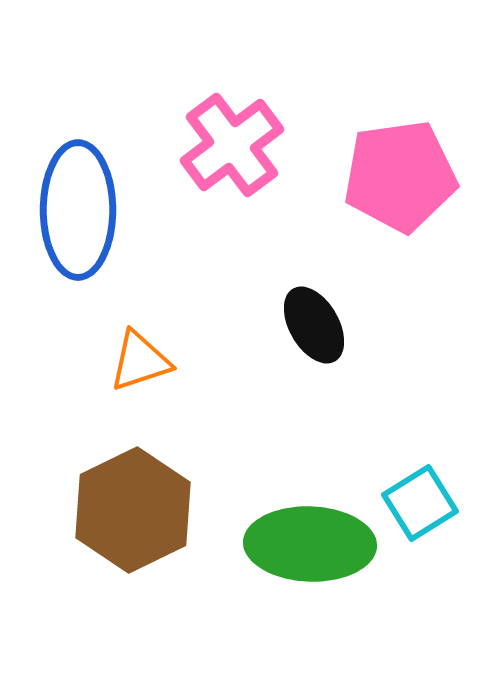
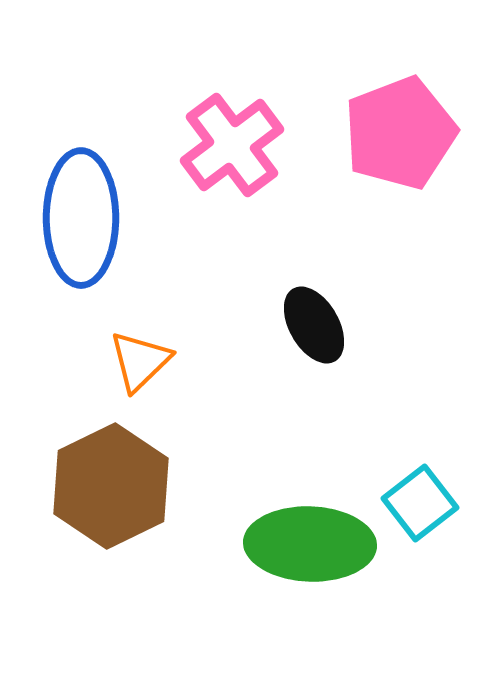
pink pentagon: moved 43 px up; rotated 13 degrees counterclockwise
blue ellipse: moved 3 px right, 8 px down
orange triangle: rotated 26 degrees counterclockwise
cyan square: rotated 6 degrees counterclockwise
brown hexagon: moved 22 px left, 24 px up
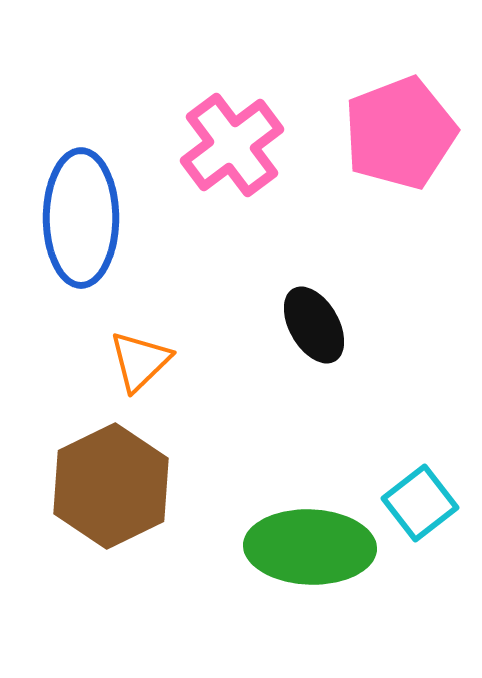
green ellipse: moved 3 px down
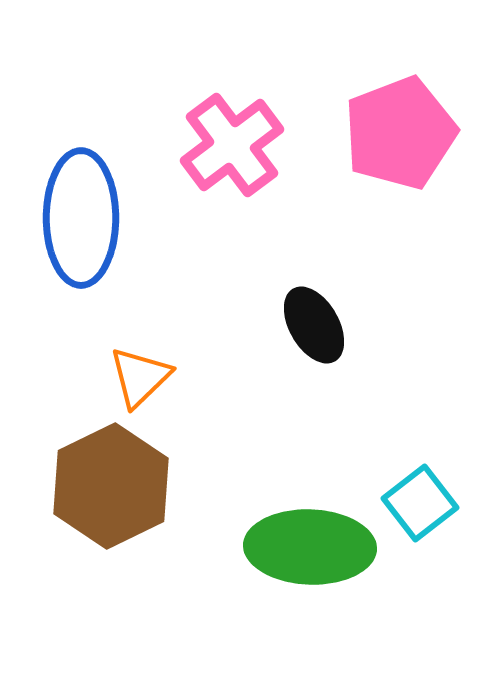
orange triangle: moved 16 px down
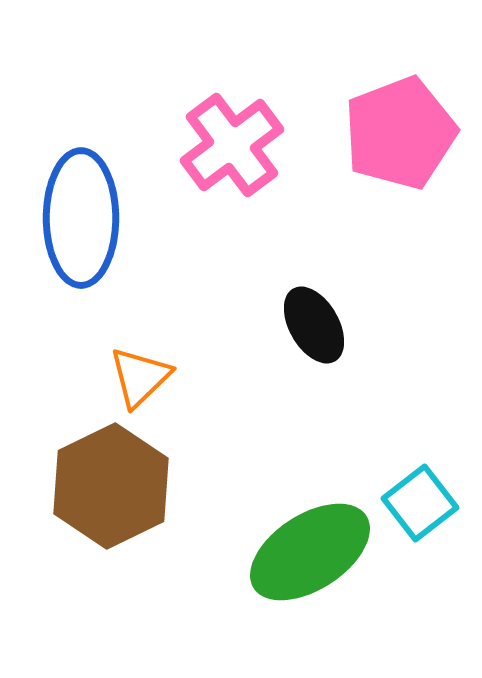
green ellipse: moved 5 px down; rotated 35 degrees counterclockwise
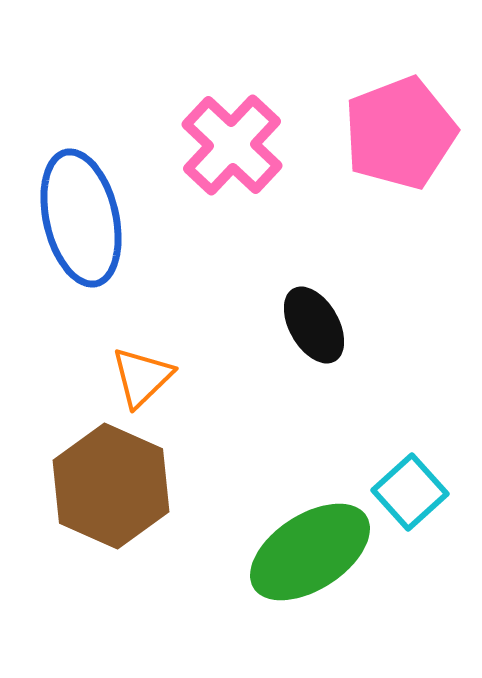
pink cross: rotated 10 degrees counterclockwise
blue ellipse: rotated 13 degrees counterclockwise
orange triangle: moved 2 px right
brown hexagon: rotated 10 degrees counterclockwise
cyan square: moved 10 px left, 11 px up; rotated 4 degrees counterclockwise
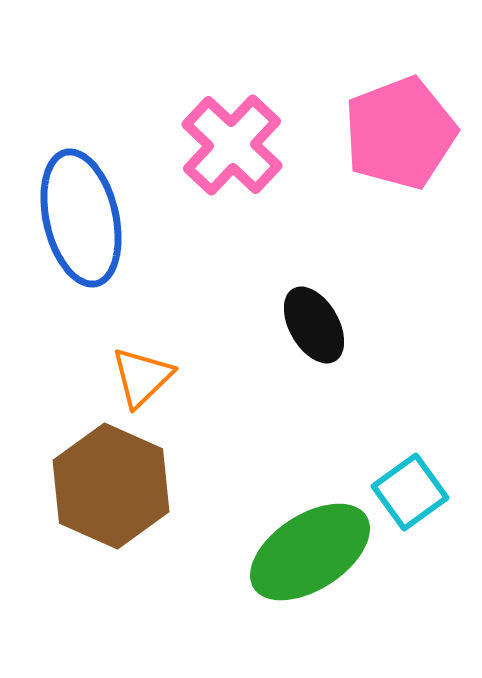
cyan square: rotated 6 degrees clockwise
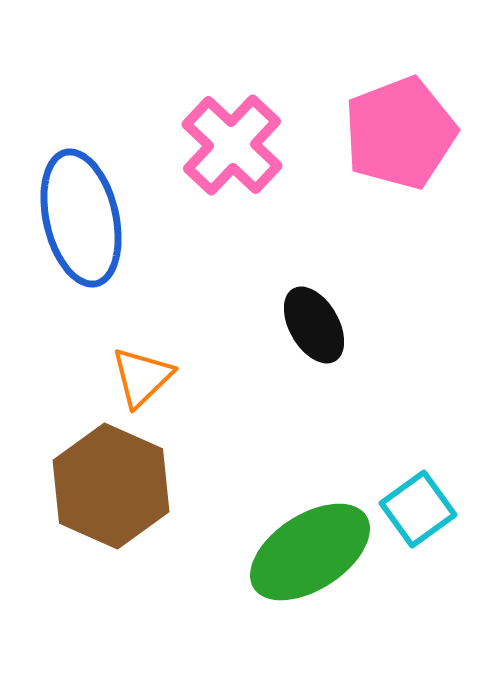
cyan square: moved 8 px right, 17 px down
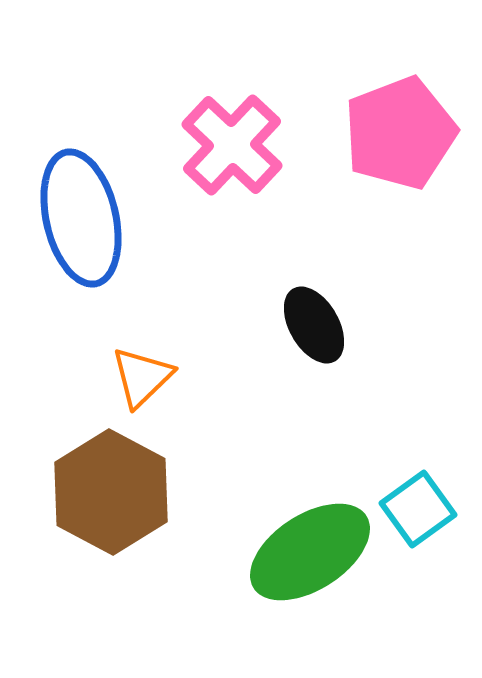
brown hexagon: moved 6 px down; rotated 4 degrees clockwise
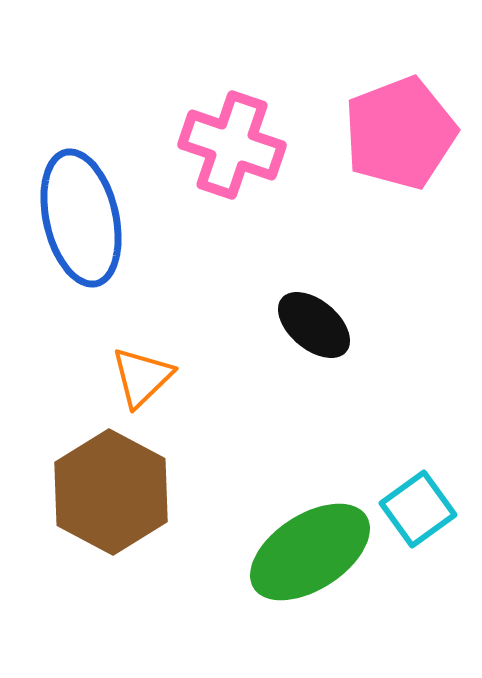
pink cross: rotated 24 degrees counterclockwise
black ellipse: rotated 20 degrees counterclockwise
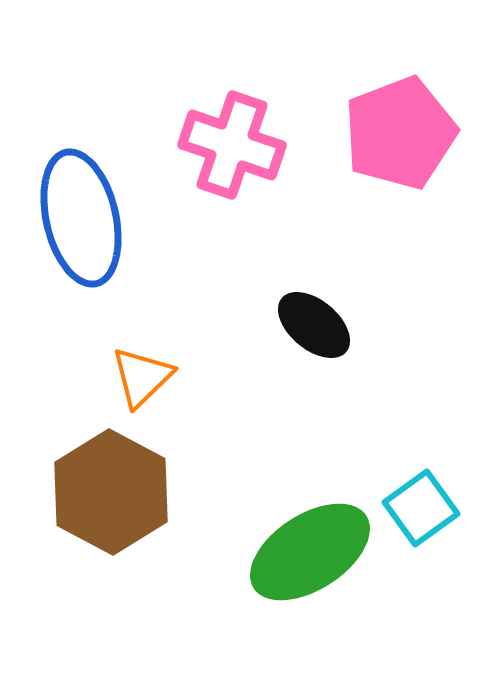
cyan square: moved 3 px right, 1 px up
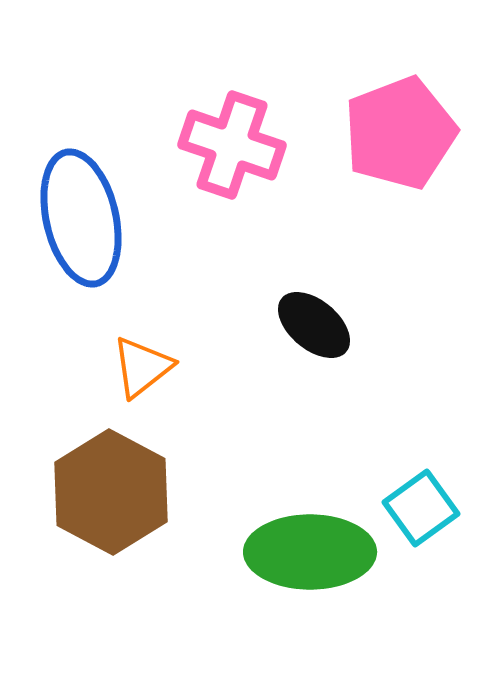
orange triangle: moved 10 px up; rotated 6 degrees clockwise
green ellipse: rotated 33 degrees clockwise
